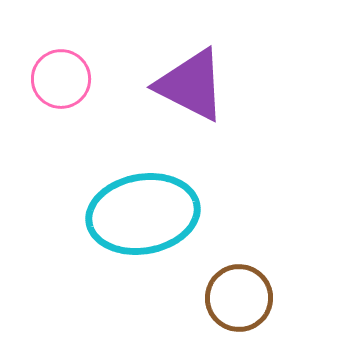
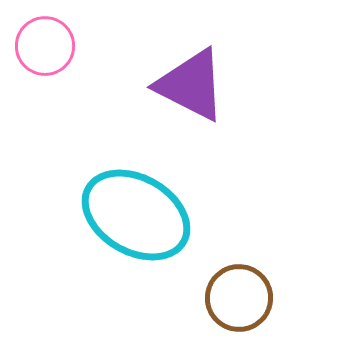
pink circle: moved 16 px left, 33 px up
cyan ellipse: moved 7 px left, 1 px down; rotated 40 degrees clockwise
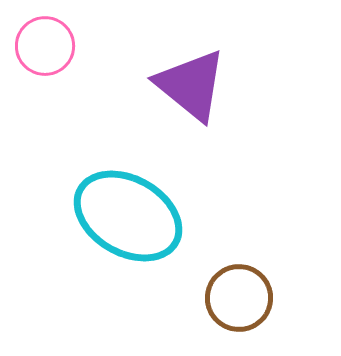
purple triangle: rotated 12 degrees clockwise
cyan ellipse: moved 8 px left, 1 px down
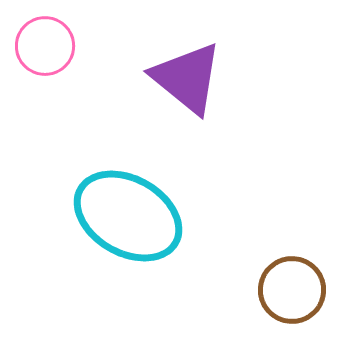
purple triangle: moved 4 px left, 7 px up
brown circle: moved 53 px right, 8 px up
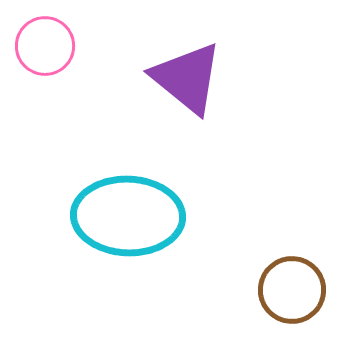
cyan ellipse: rotated 28 degrees counterclockwise
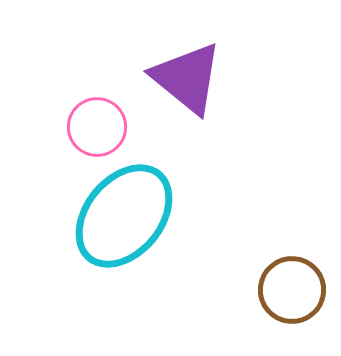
pink circle: moved 52 px right, 81 px down
cyan ellipse: moved 4 px left; rotated 53 degrees counterclockwise
